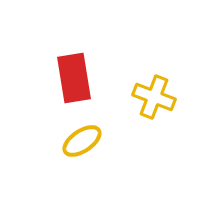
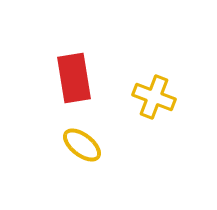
yellow ellipse: moved 4 px down; rotated 72 degrees clockwise
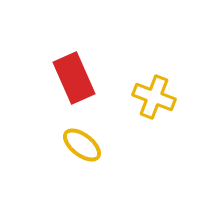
red rectangle: rotated 15 degrees counterclockwise
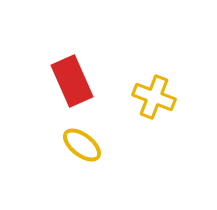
red rectangle: moved 2 px left, 3 px down
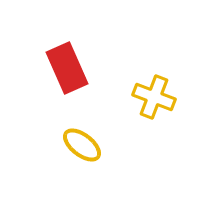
red rectangle: moved 5 px left, 13 px up
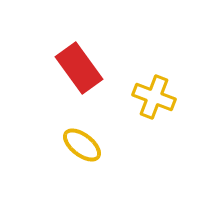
red rectangle: moved 12 px right; rotated 12 degrees counterclockwise
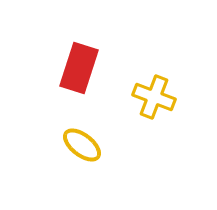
red rectangle: rotated 54 degrees clockwise
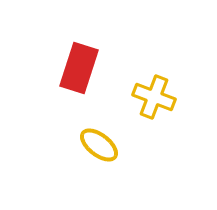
yellow ellipse: moved 17 px right
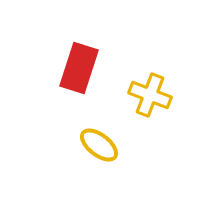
yellow cross: moved 4 px left, 2 px up
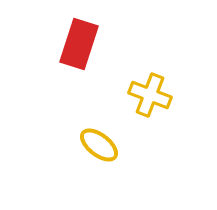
red rectangle: moved 24 px up
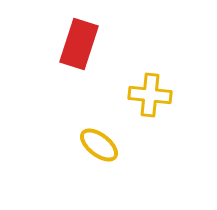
yellow cross: rotated 15 degrees counterclockwise
